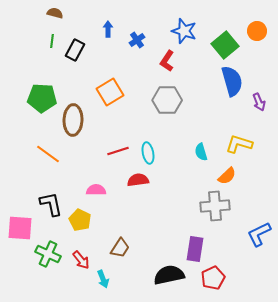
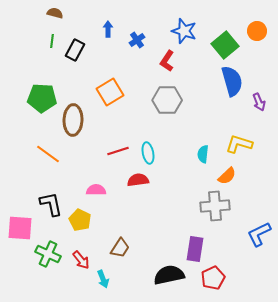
cyan semicircle: moved 2 px right, 2 px down; rotated 24 degrees clockwise
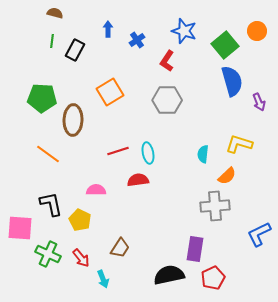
red arrow: moved 2 px up
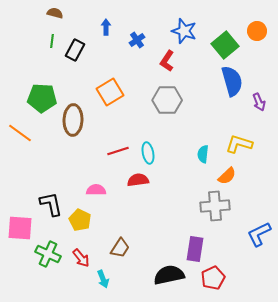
blue arrow: moved 2 px left, 2 px up
orange line: moved 28 px left, 21 px up
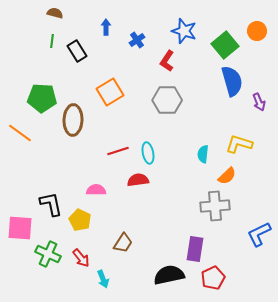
black rectangle: moved 2 px right, 1 px down; rotated 60 degrees counterclockwise
brown trapezoid: moved 3 px right, 5 px up
